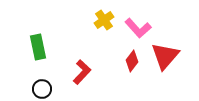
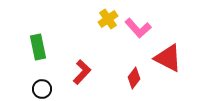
yellow cross: moved 4 px right, 1 px up
red triangle: moved 3 px right, 2 px down; rotated 44 degrees counterclockwise
red diamond: moved 2 px right, 17 px down
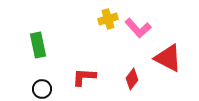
yellow cross: rotated 18 degrees clockwise
green rectangle: moved 2 px up
red L-shape: moved 2 px right, 5 px down; rotated 130 degrees counterclockwise
red diamond: moved 2 px left, 1 px down
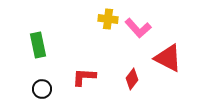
yellow cross: rotated 24 degrees clockwise
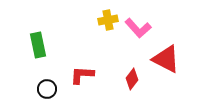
yellow cross: moved 1 px down; rotated 18 degrees counterclockwise
red triangle: moved 2 px left, 1 px down
red L-shape: moved 2 px left, 2 px up
black circle: moved 5 px right
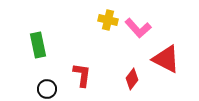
yellow cross: rotated 24 degrees clockwise
red L-shape: rotated 95 degrees clockwise
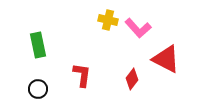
black circle: moved 9 px left
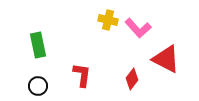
black circle: moved 3 px up
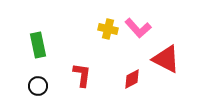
yellow cross: moved 9 px down
red diamond: rotated 25 degrees clockwise
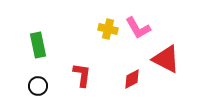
pink L-shape: rotated 12 degrees clockwise
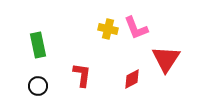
pink L-shape: moved 2 px left; rotated 8 degrees clockwise
red triangle: rotated 36 degrees clockwise
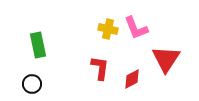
red L-shape: moved 18 px right, 7 px up
black circle: moved 6 px left, 2 px up
